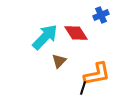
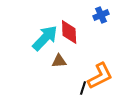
red diamond: moved 7 px left, 1 px up; rotated 30 degrees clockwise
cyan arrow: moved 1 px down
brown triangle: rotated 42 degrees clockwise
orange L-shape: moved 3 px right, 2 px down; rotated 16 degrees counterclockwise
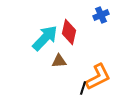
red diamond: rotated 15 degrees clockwise
orange L-shape: moved 2 px left, 1 px down
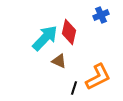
brown triangle: rotated 28 degrees clockwise
black line: moved 9 px left
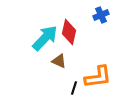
orange L-shape: rotated 20 degrees clockwise
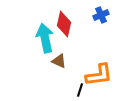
red diamond: moved 5 px left, 8 px up
cyan arrow: rotated 56 degrees counterclockwise
orange L-shape: moved 1 px right, 2 px up
black line: moved 6 px right, 2 px down
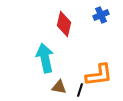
cyan arrow: moved 20 px down
brown triangle: moved 26 px down; rotated 14 degrees counterclockwise
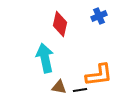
blue cross: moved 2 px left, 1 px down
red diamond: moved 4 px left
black line: rotated 64 degrees clockwise
